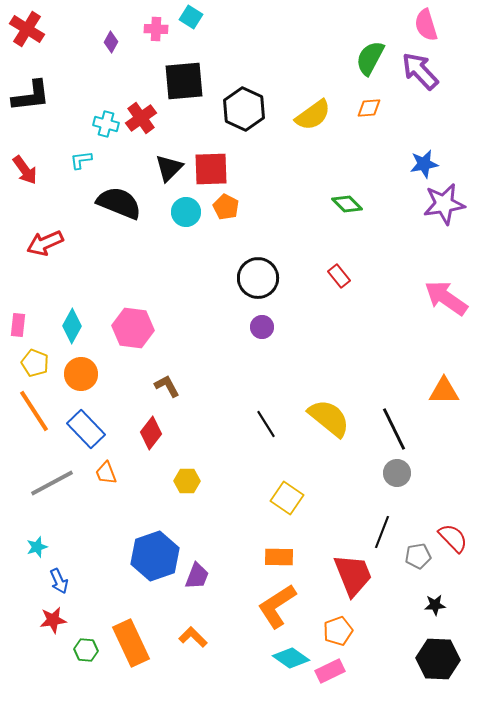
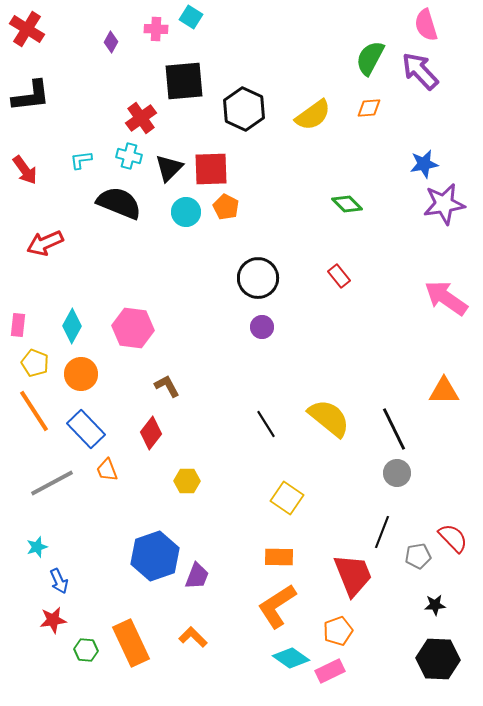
cyan cross at (106, 124): moved 23 px right, 32 px down
orange trapezoid at (106, 473): moved 1 px right, 3 px up
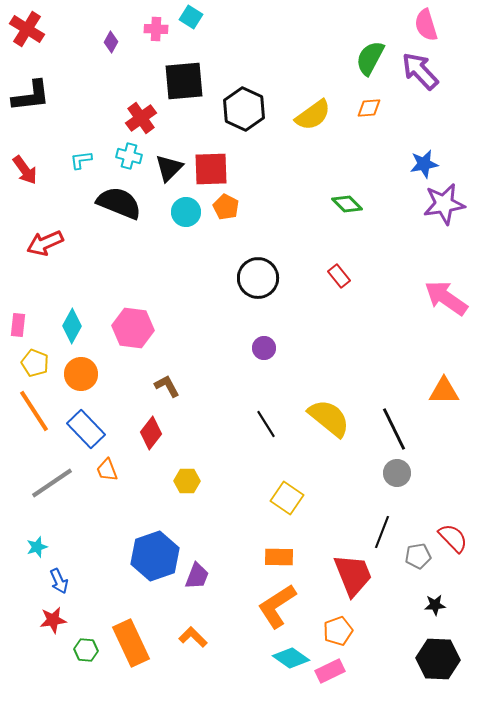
purple circle at (262, 327): moved 2 px right, 21 px down
gray line at (52, 483): rotated 6 degrees counterclockwise
